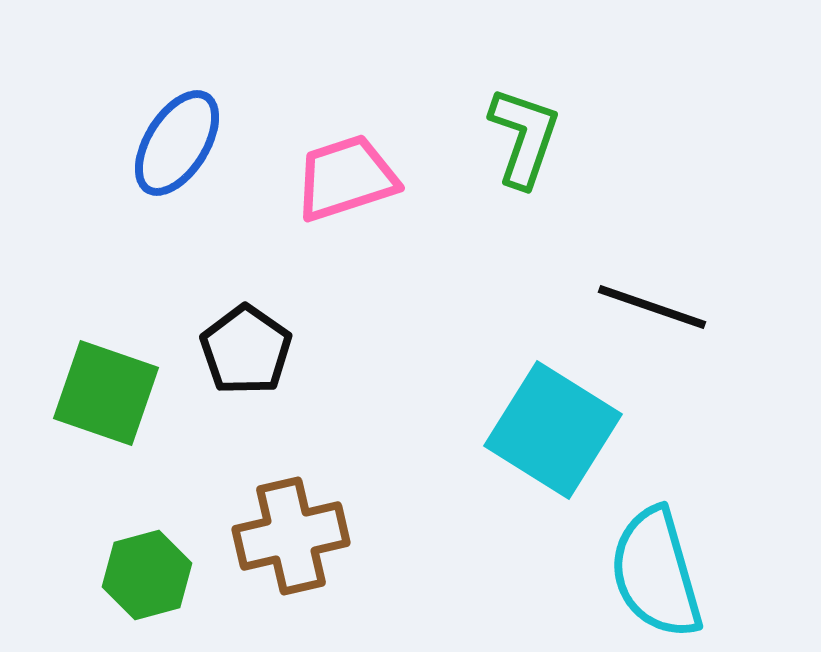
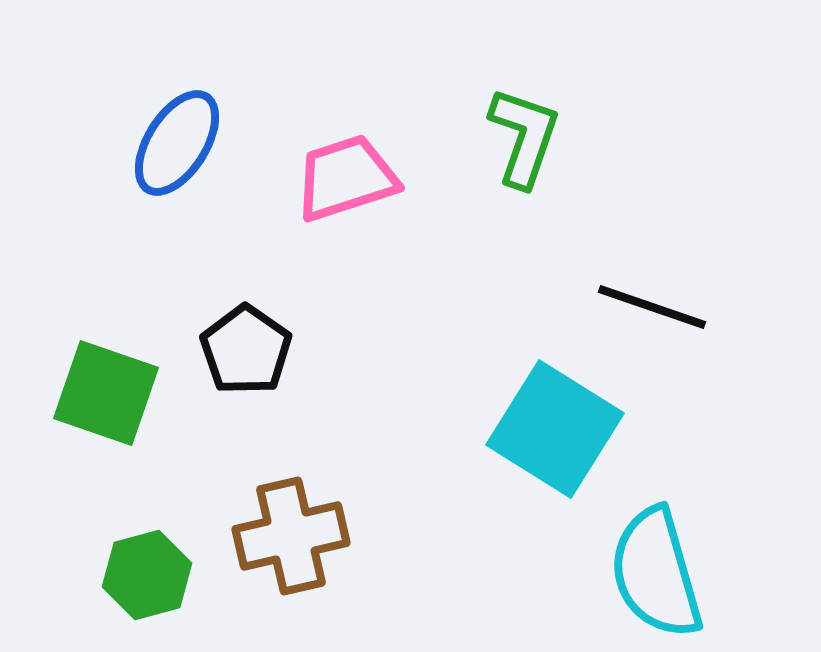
cyan square: moved 2 px right, 1 px up
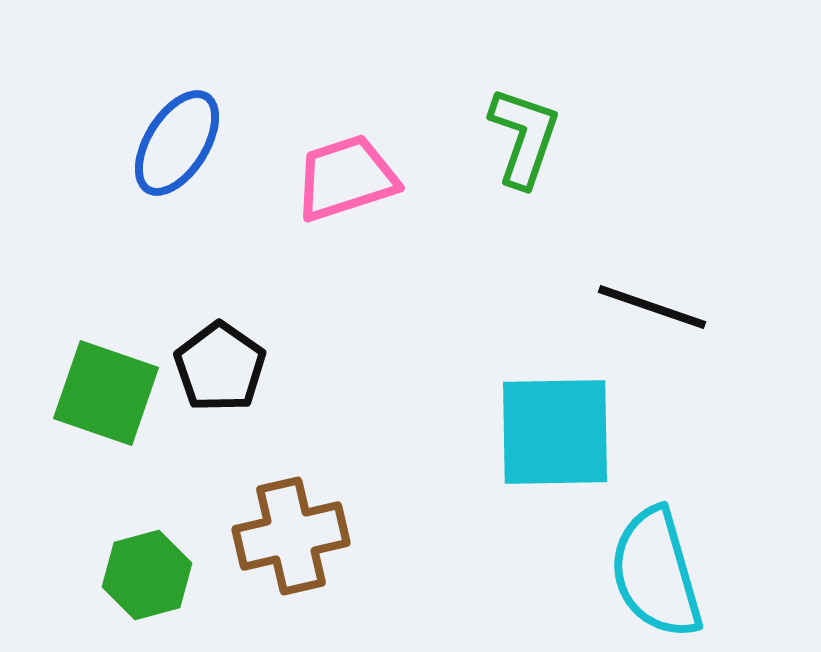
black pentagon: moved 26 px left, 17 px down
cyan square: moved 3 px down; rotated 33 degrees counterclockwise
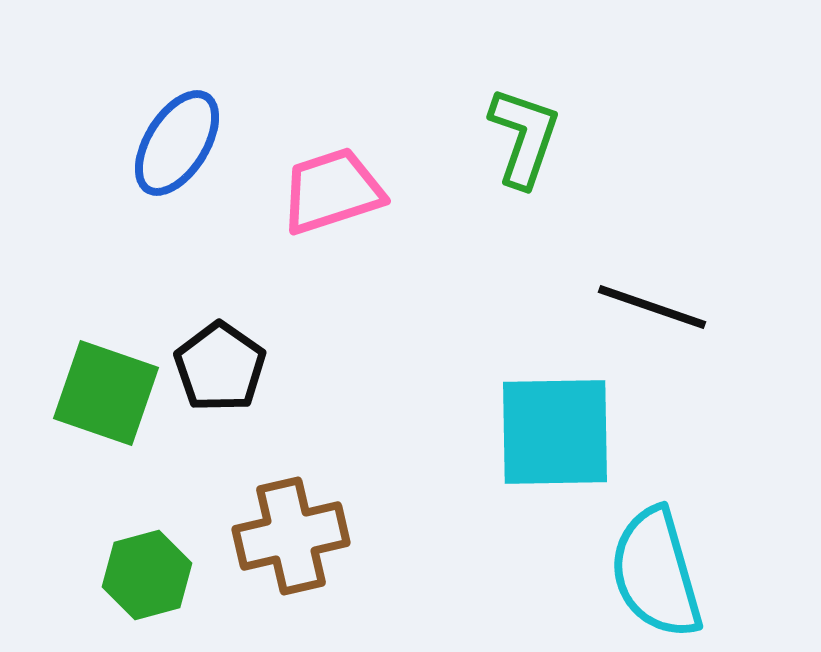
pink trapezoid: moved 14 px left, 13 px down
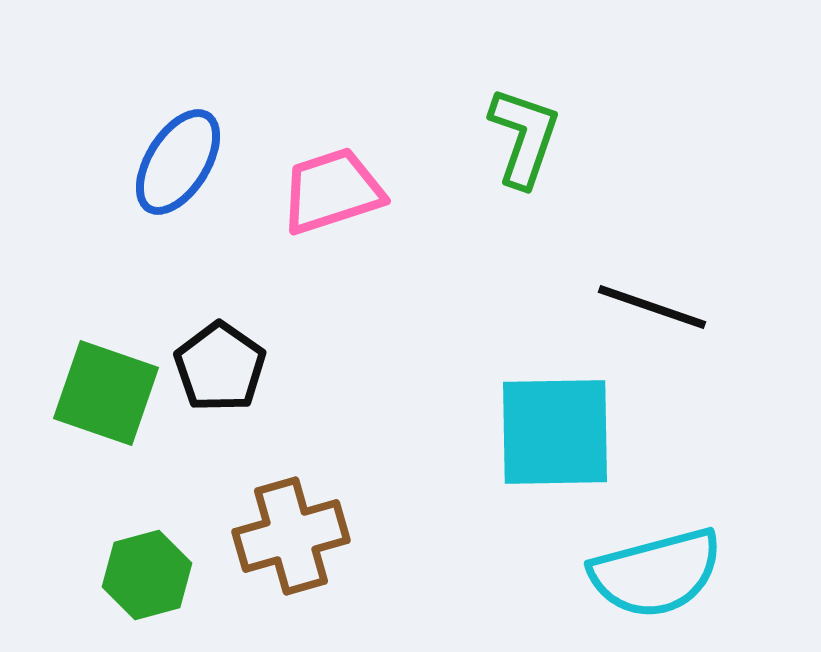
blue ellipse: moved 1 px right, 19 px down
brown cross: rotated 3 degrees counterclockwise
cyan semicircle: rotated 89 degrees counterclockwise
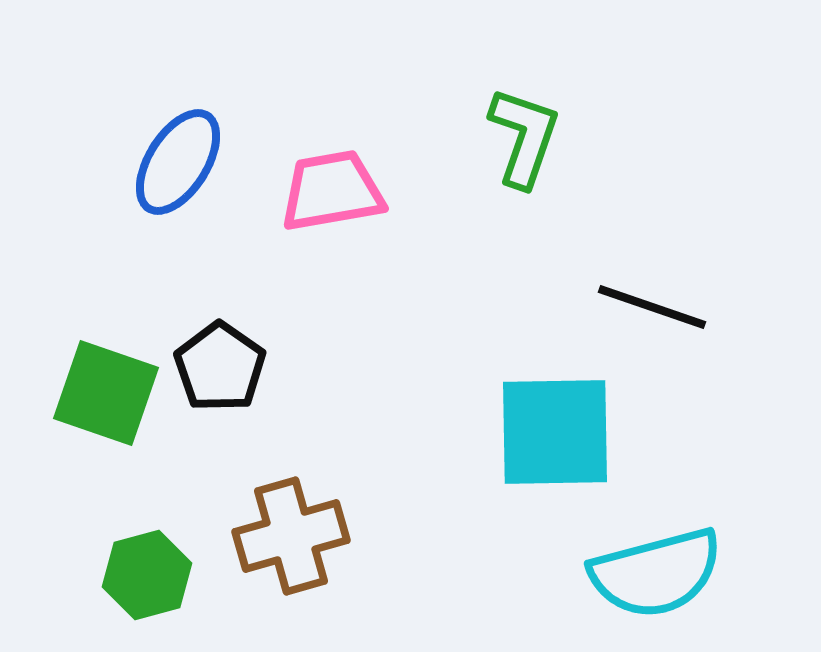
pink trapezoid: rotated 8 degrees clockwise
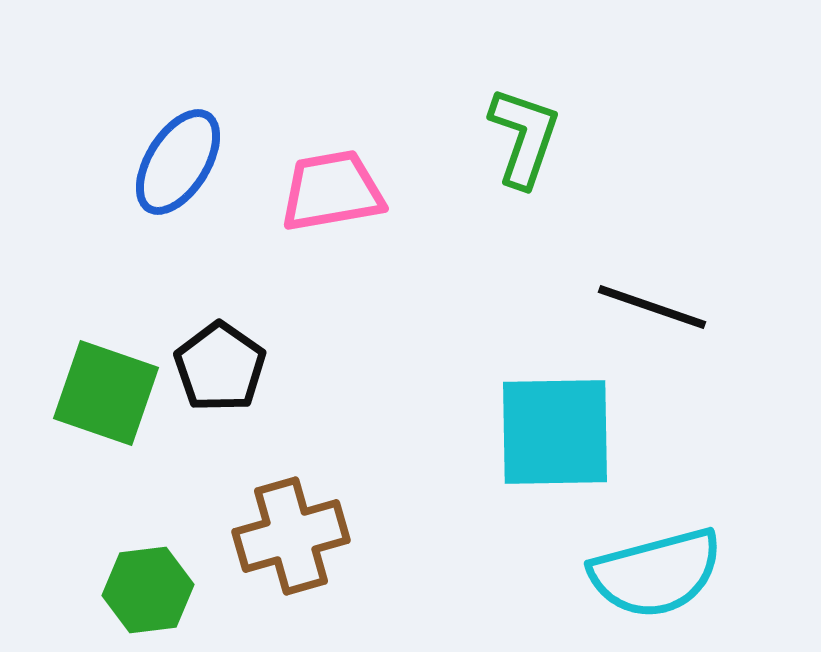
green hexagon: moved 1 px right, 15 px down; rotated 8 degrees clockwise
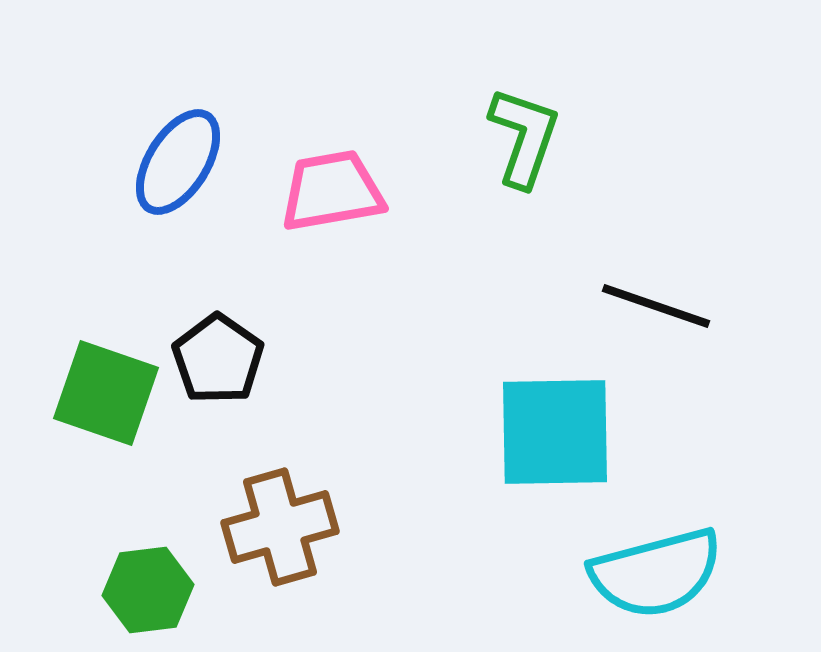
black line: moved 4 px right, 1 px up
black pentagon: moved 2 px left, 8 px up
brown cross: moved 11 px left, 9 px up
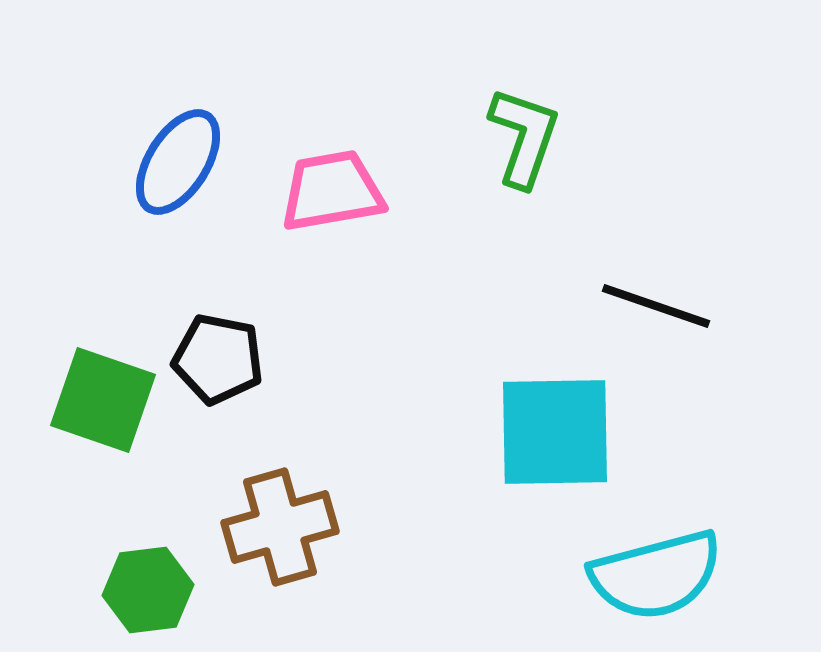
black pentagon: rotated 24 degrees counterclockwise
green square: moved 3 px left, 7 px down
cyan semicircle: moved 2 px down
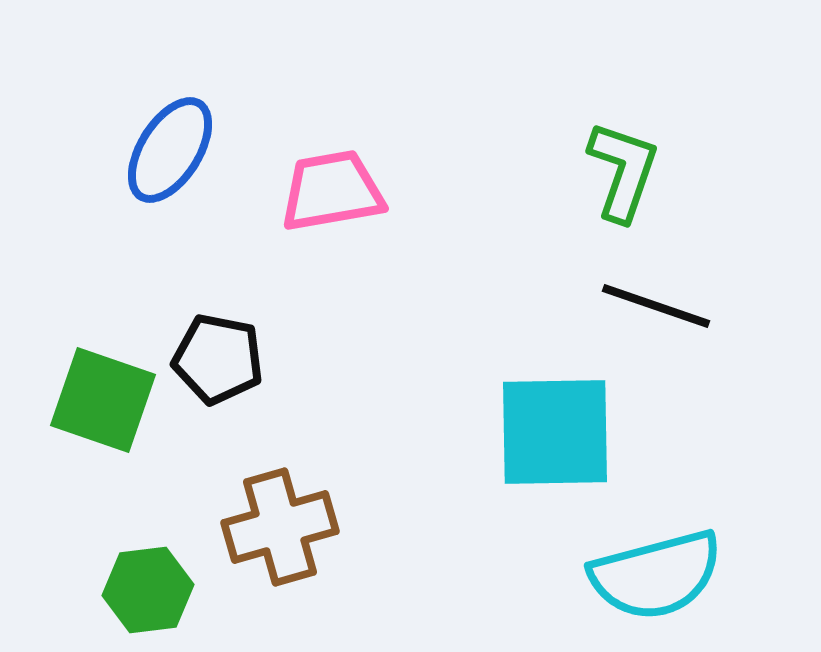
green L-shape: moved 99 px right, 34 px down
blue ellipse: moved 8 px left, 12 px up
